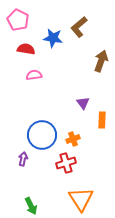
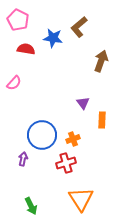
pink semicircle: moved 20 px left, 8 px down; rotated 140 degrees clockwise
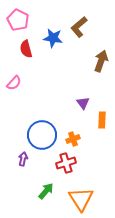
red semicircle: rotated 114 degrees counterclockwise
green arrow: moved 15 px right, 15 px up; rotated 114 degrees counterclockwise
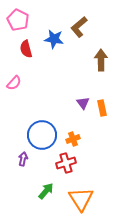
blue star: moved 1 px right, 1 px down
brown arrow: moved 1 px up; rotated 20 degrees counterclockwise
orange rectangle: moved 12 px up; rotated 14 degrees counterclockwise
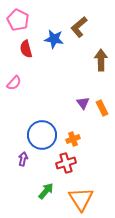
orange rectangle: rotated 14 degrees counterclockwise
